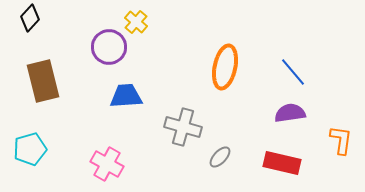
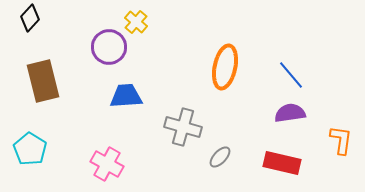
blue line: moved 2 px left, 3 px down
cyan pentagon: rotated 24 degrees counterclockwise
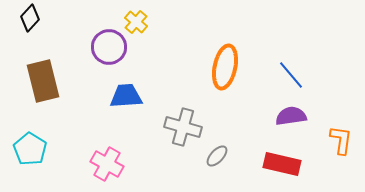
purple semicircle: moved 1 px right, 3 px down
gray ellipse: moved 3 px left, 1 px up
red rectangle: moved 1 px down
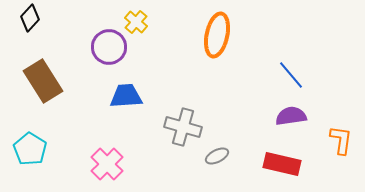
orange ellipse: moved 8 px left, 32 px up
brown rectangle: rotated 18 degrees counterclockwise
gray ellipse: rotated 20 degrees clockwise
pink cross: rotated 16 degrees clockwise
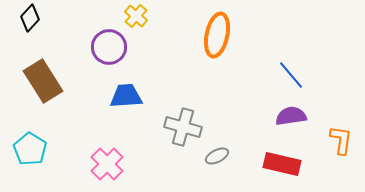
yellow cross: moved 6 px up
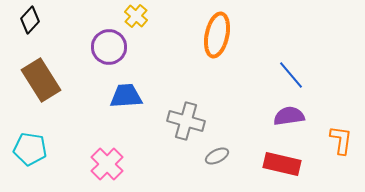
black diamond: moved 2 px down
brown rectangle: moved 2 px left, 1 px up
purple semicircle: moved 2 px left
gray cross: moved 3 px right, 6 px up
cyan pentagon: rotated 24 degrees counterclockwise
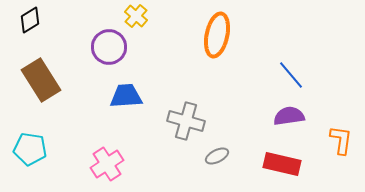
black diamond: rotated 16 degrees clockwise
pink cross: rotated 12 degrees clockwise
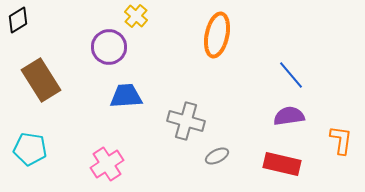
black diamond: moved 12 px left
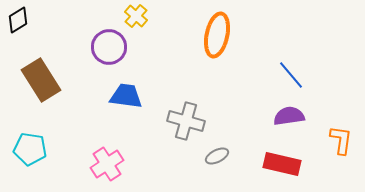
blue trapezoid: rotated 12 degrees clockwise
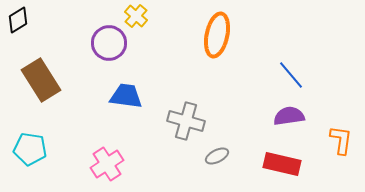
purple circle: moved 4 px up
